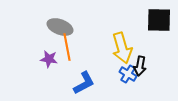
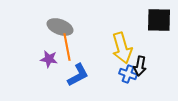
blue cross: rotated 12 degrees counterclockwise
blue L-shape: moved 6 px left, 8 px up
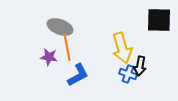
purple star: moved 2 px up
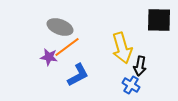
orange line: rotated 64 degrees clockwise
blue cross: moved 3 px right, 11 px down; rotated 12 degrees clockwise
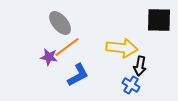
gray ellipse: moved 4 px up; rotated 30 degrees clockwise
yellow arrow: rotated 68 degrees counterclockwise
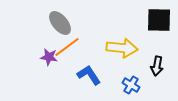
black arrow: moved 17 px right
blue L-shape: moved 11 px right; rotated 95 degrees counterclockwise
